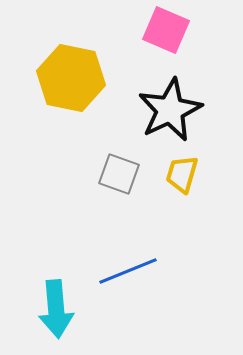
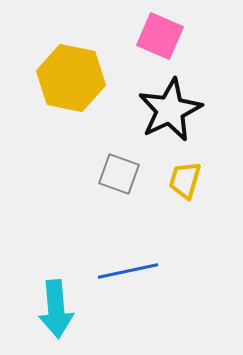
pink square: moved 6 px left, 6 px down
yellow trapezoid: moved 3 px right, 6 px down
blue line: rotated 10 degrees clockwise
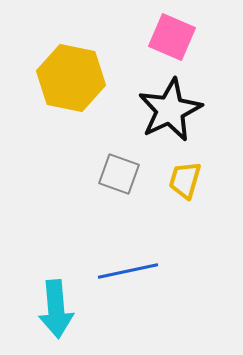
pink square: moved 12 px right, 1 px down
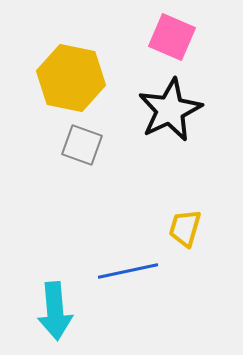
gray square: moved 37 px left, 29 px up
yellow trapezoid: moved 48 px down
cyan arrow: moved 1 px left, 2 px down
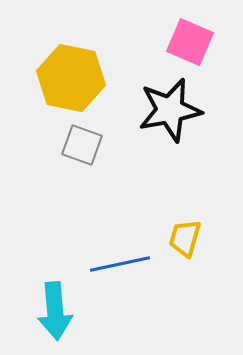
pink square: moved 18 px right, 5 px down
black star: rotated 14 degrees clockwise
yellow trapezoid: moved 10 px down
blue line: moved 8 px left, 7 px up
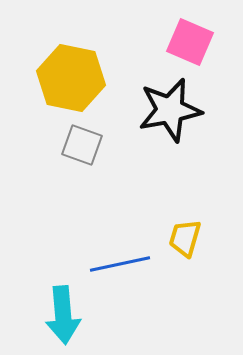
cyan arrow: moved 8 px right, 4 px down
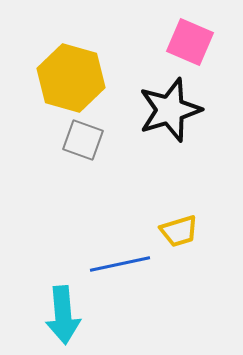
yellow hexagon: rotated 4 degrees clockwise
black star: rotated 6 degrees counterclockwise
gray square: moved 1 px right, 5 px up
yellow trapezoid: moved 6 px left, 7 px up; rotated 123 degrees counterclockwise
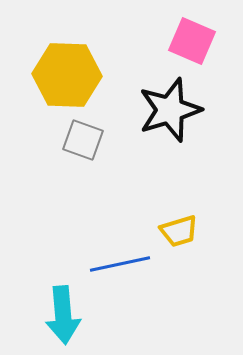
pink square: moved 2 px right, 1 px up
yellow hexagon: moved 4 px left, 3 px up; rotated 14 degrees counterclockwise
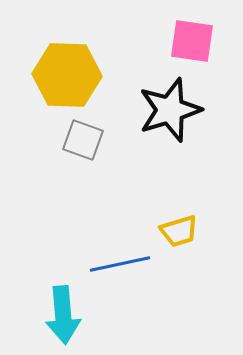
pink square: rotated 15 degrees counterclockwise
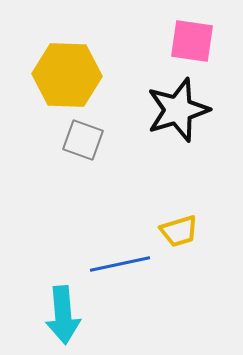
black star: moved 8 px right
